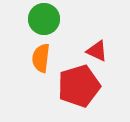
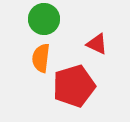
red triangle: moved 7 px up
red pentagon: moved 5 px left
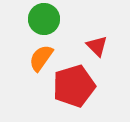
red triangle: moved 2 px down; rotated 20 degrees clockwise
orange semicircle: rotated 28 degrees clockwise
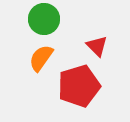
red pentagon: moved 5 px right
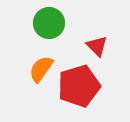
green circle: moved 5 px right, 4 px down
orange semicircle: moved 11 px down
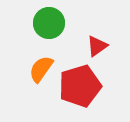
red triangle: rotated 40 degrees clockwise
red pentagon: moved 1 px right
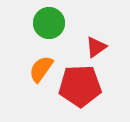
red triangle: moved 1 px left, 1 px down
red pentagon: rotated 15 degrees clockwise
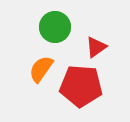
green circle: moved 6 px right, 4 px down
red pentagon: moved 1 px right; rotated 6 degrees clockwise
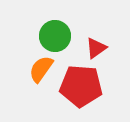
green circle: moved 9 px down
red triangle: moved 1 px down
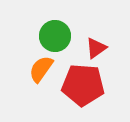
red pentagon: moved 2 px right, 1 px up
